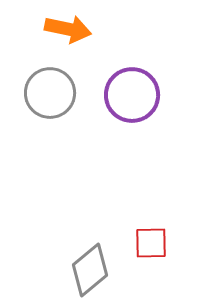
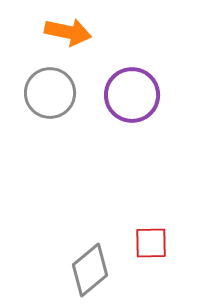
orange arrow: moved 3 px down
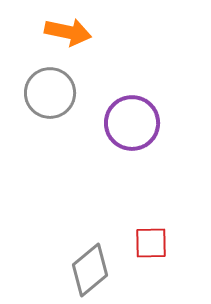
purple circle: moved 28 px down
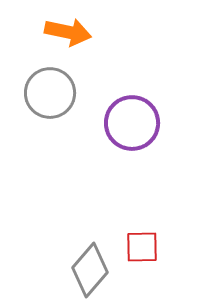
red square: moved 9 px left, 4 px down
gray diamond: rotated 10 degrees counterclockwise
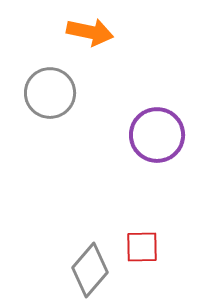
orange arrow: moved 22 px right
purple circle: moved 25 px right, 12 px down
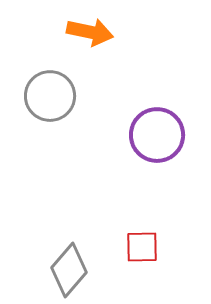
gray circle: moved 3 px down
gray diamond: moved 21 px left
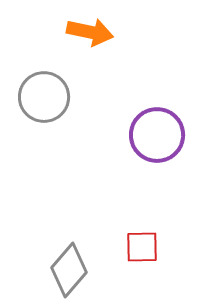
gray circle: moved 6 px left, 1 px down
